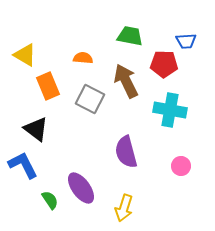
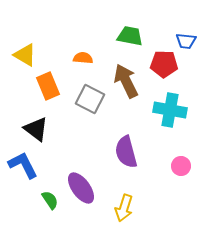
blue trapezoid: rotated 10 degrees clockwise
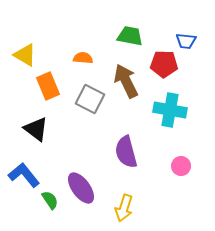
blue L-shape: moved 1 px right, 10 px down; rotated 12 degrees counterclockwise
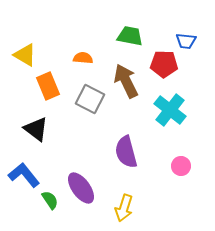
cyan cross: rotated 28 degrees clockwise
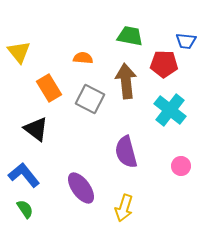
yellow triangle: moved 6 px left, 3 px up; rotated 20 degrees clockwise
brown arrow: rotated 20 degrees clockwise
orange rectangle: moved 1 px right, 2 px down; rotated 8 degrees counterclockwise
green semicircle: moved 25 px left, 9 px down
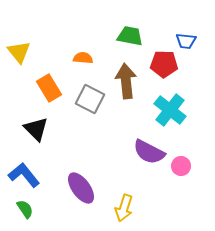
black triangle: rotated 8 degrees clockwise
purple semicircle: moved 23 px right; rotated 48 degrees counterclockwise
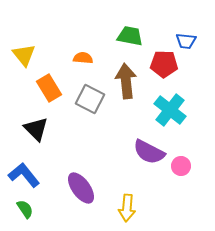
yellow triangle: moved 5 px right, 3 px down
yellow arrow: moved 3 px right; rotated 12 degrees counterclockwise
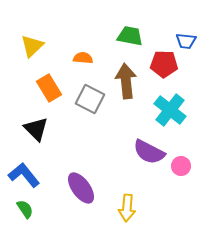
yellow triangle: moved 8 px right, 9 px up; rotated 25 degrees clockwise
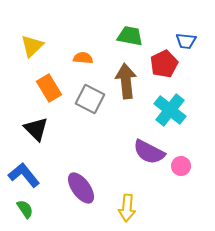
red pentagon: rotated 28 degrees counterclockwise
